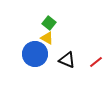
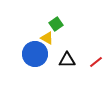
green square: moved 7 px right, 1 px down; rotated 16 degrees clockwise
black triangle: rotated 24 degrees counterclockwise
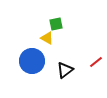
green square: rotated 24 degrees clockwise
blue circle: moved 3 px left, 7 px down
black triangle: moved 2 px left, 10 px down; rotated 36 degrees counterclockwise
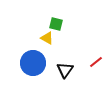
green square: rotated 24 degrees clockwise
blue circle: moved 1 px right, 2 px down
black triangle: rotated 18 degrees counterclockwise
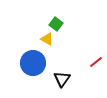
green square: rotated 24 degrees clockwise
yellow triangle: moved 1 px down
black triangle: moved 3 px left, 9 px down
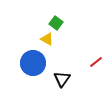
green square: moved 1 px up
